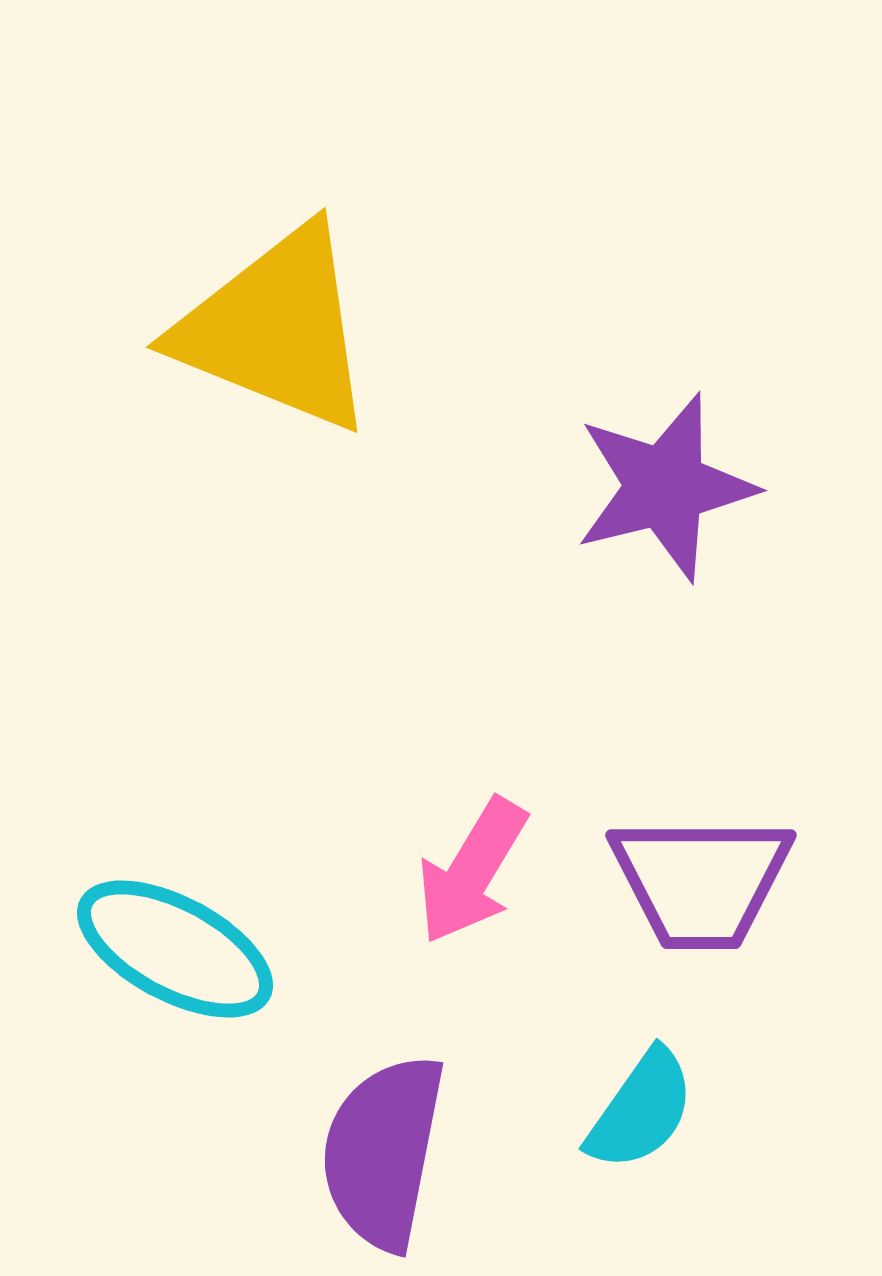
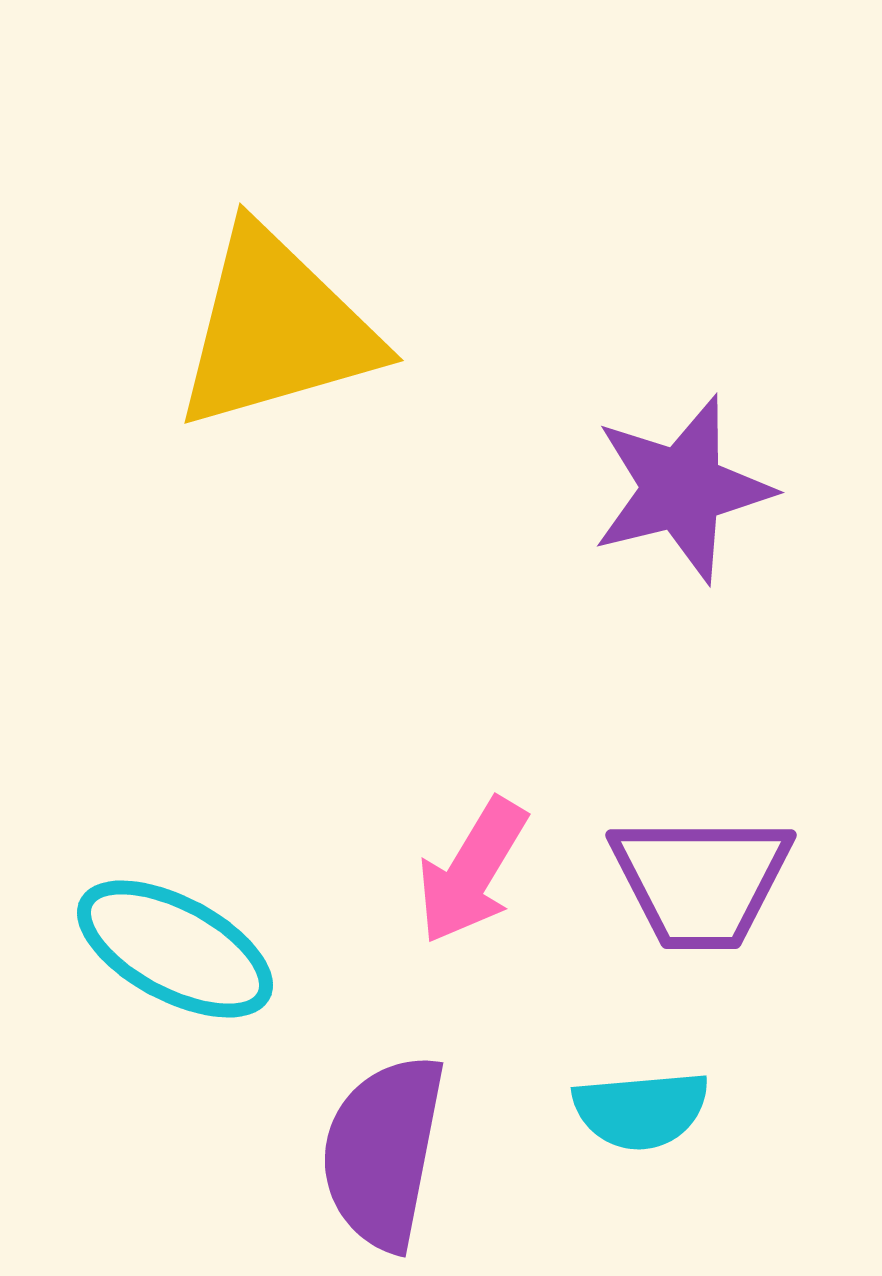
yellow triangle: rotated 38 degrees counterclockwise
purple star: moved 17 px right, 2 px down
cyan semicircle: rotated 50 degrees clockwise
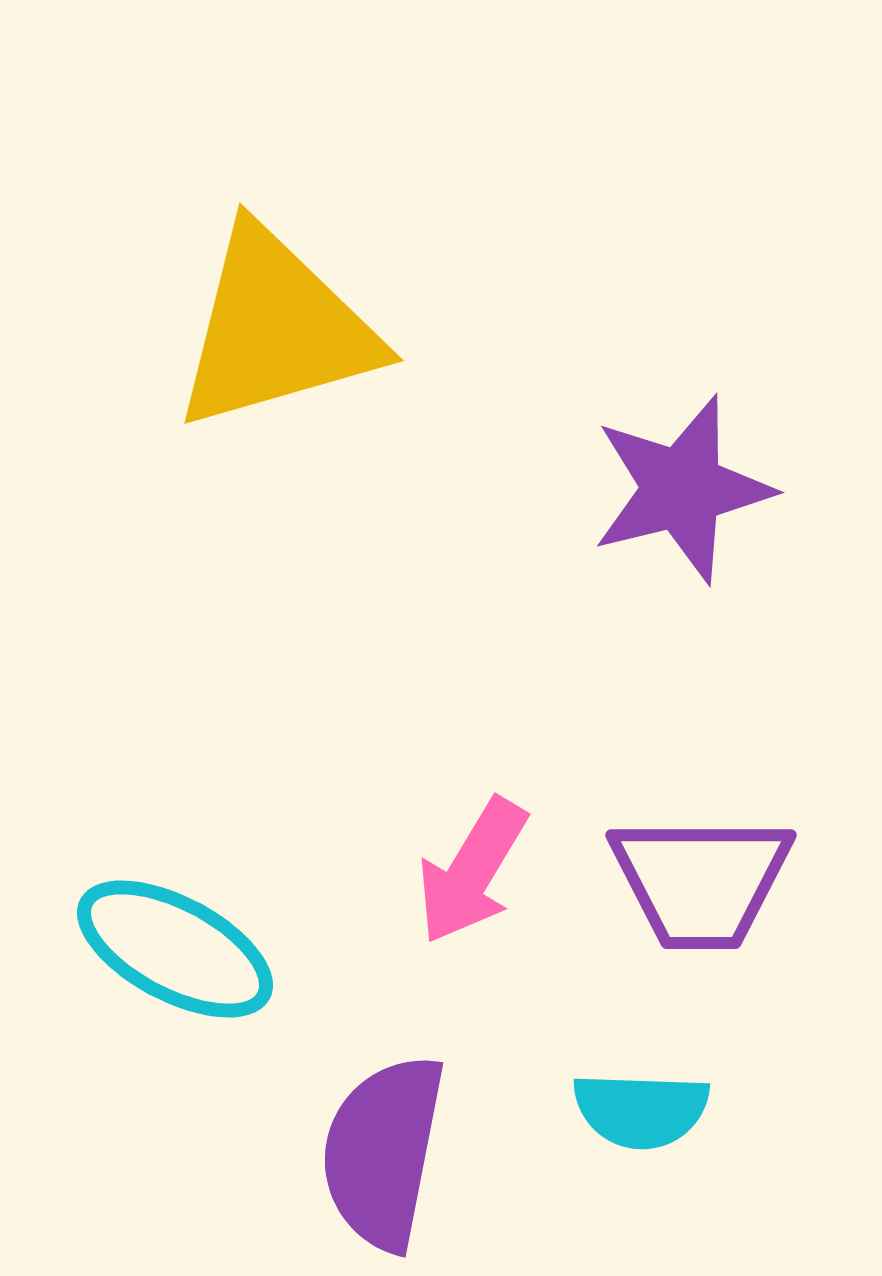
cyan semicircle: rotated 7 degrees clockwise
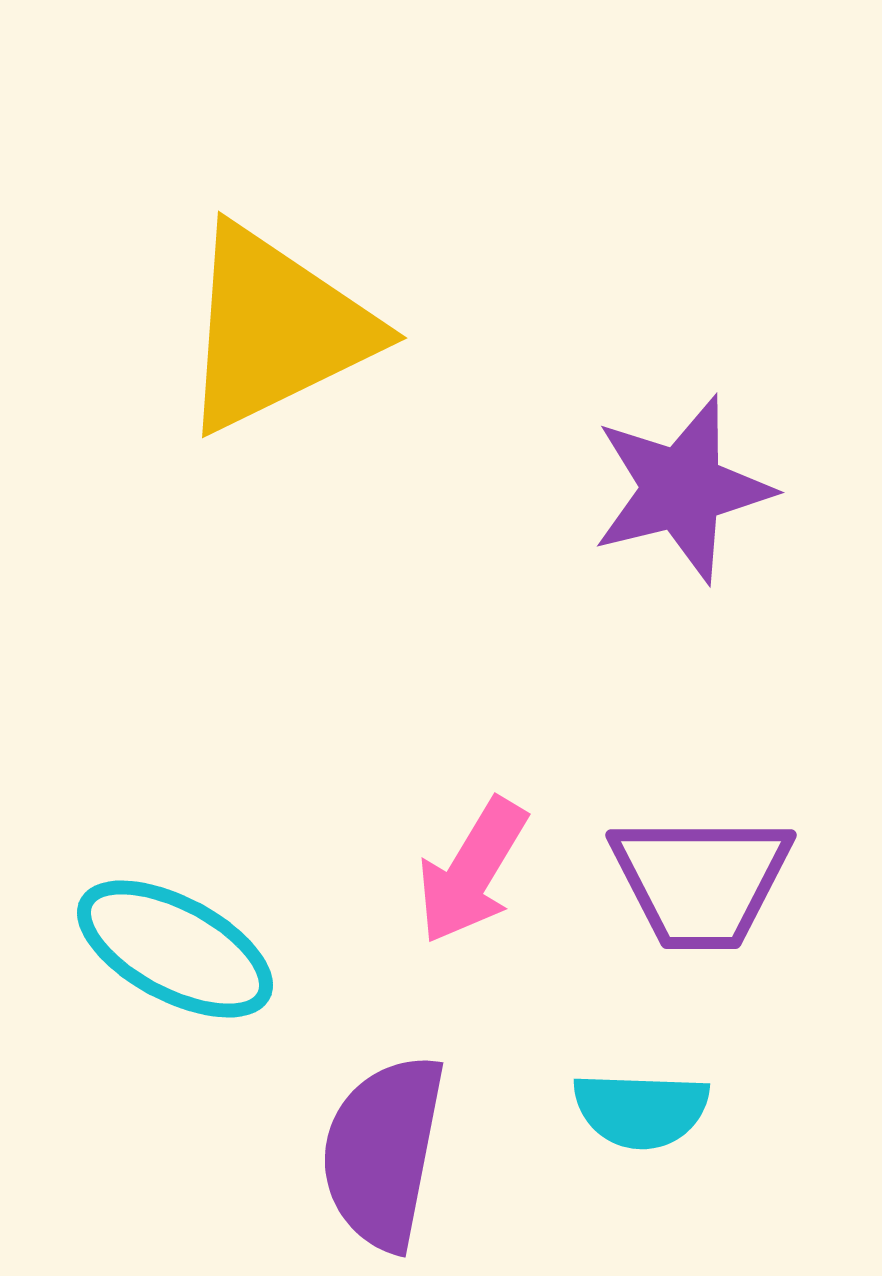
yellow triangle: rotated 10 degrees counterclockwise
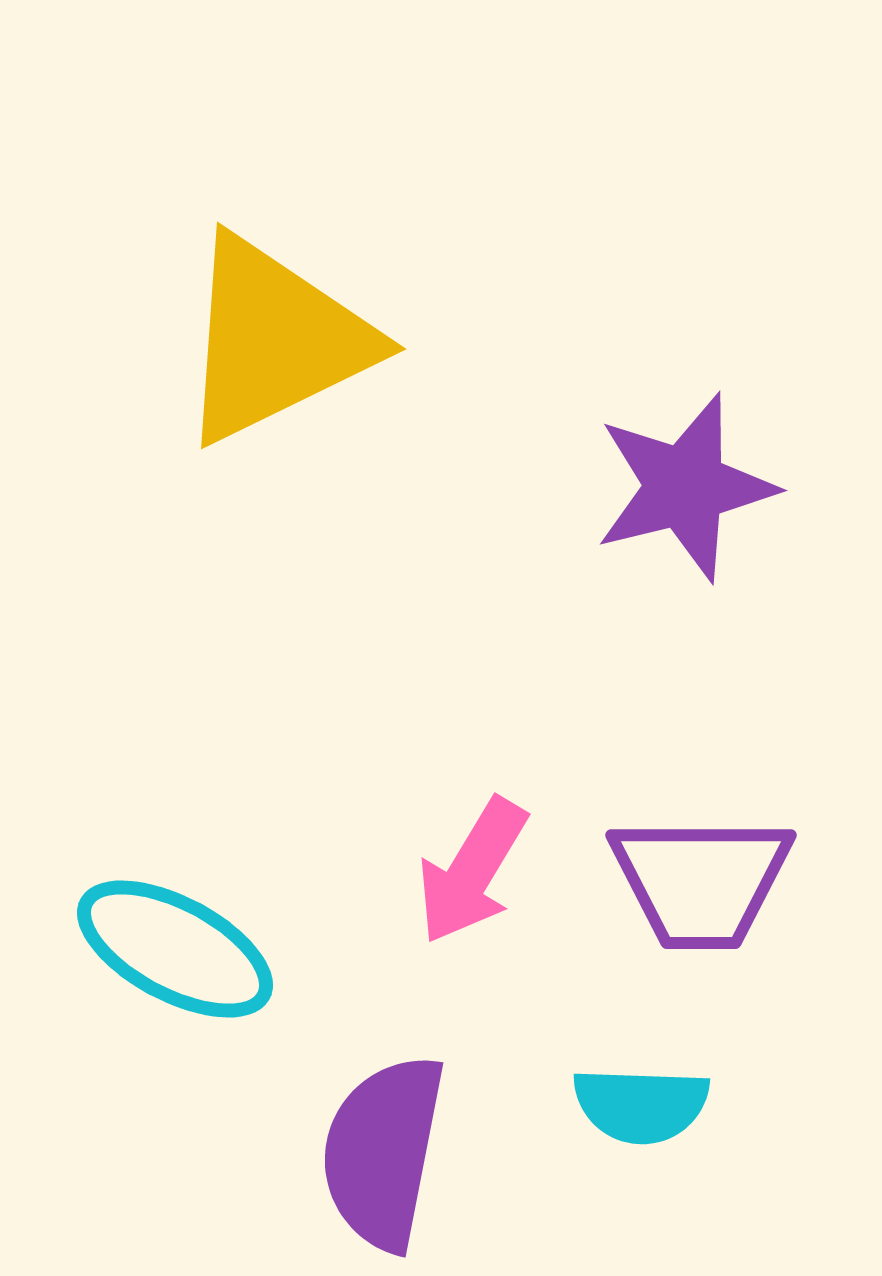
yellow triangle: moved 1 px left, 11 px down
purple star: moved 3 px right, 2 px up
cyan semicircle: moved 5 px up
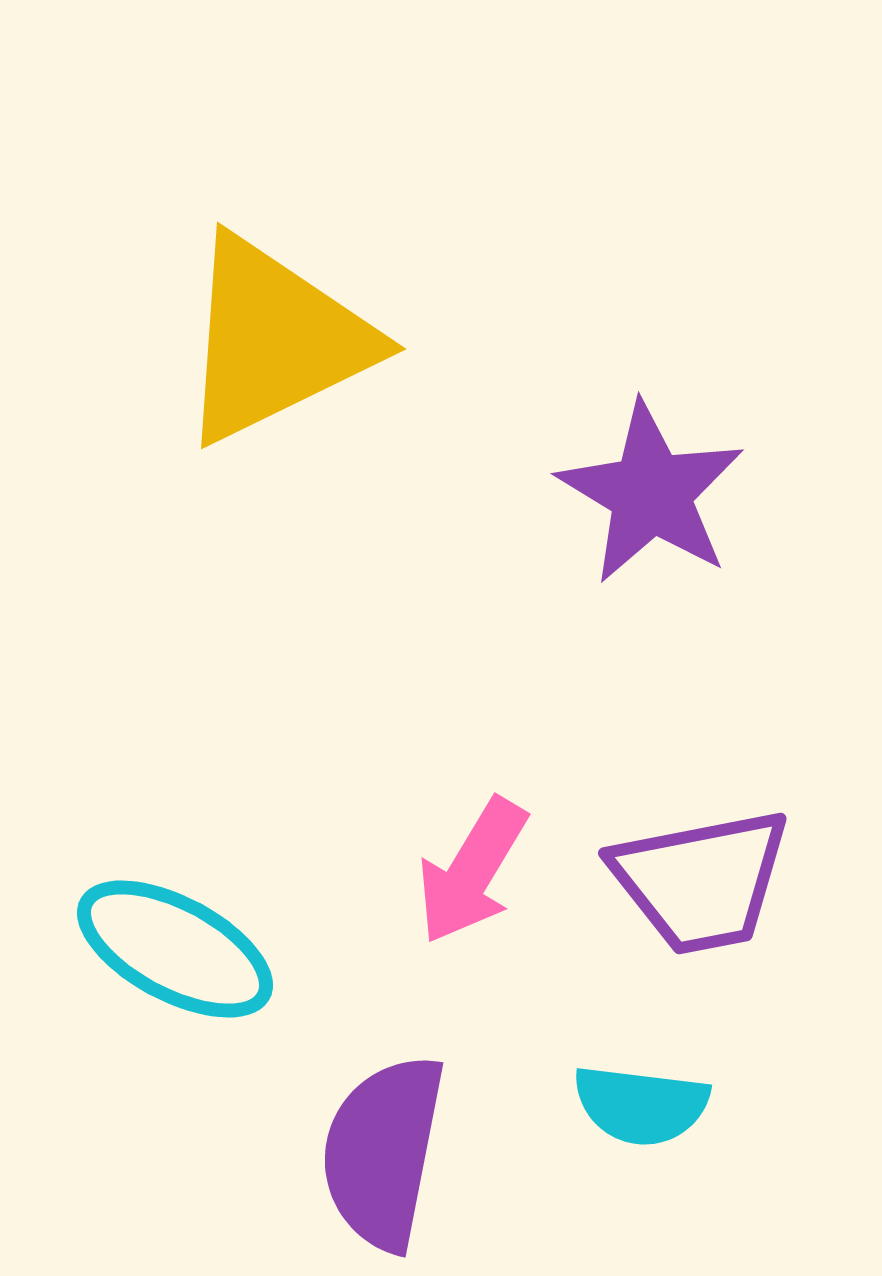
purple star: moved 34 px left, 6 px down; rotated 27 degrees counterclockwise
purple trapezoid: rotated 11 degrees counterclockwise
cyan semicircle: rotated 5 degrees clockwise
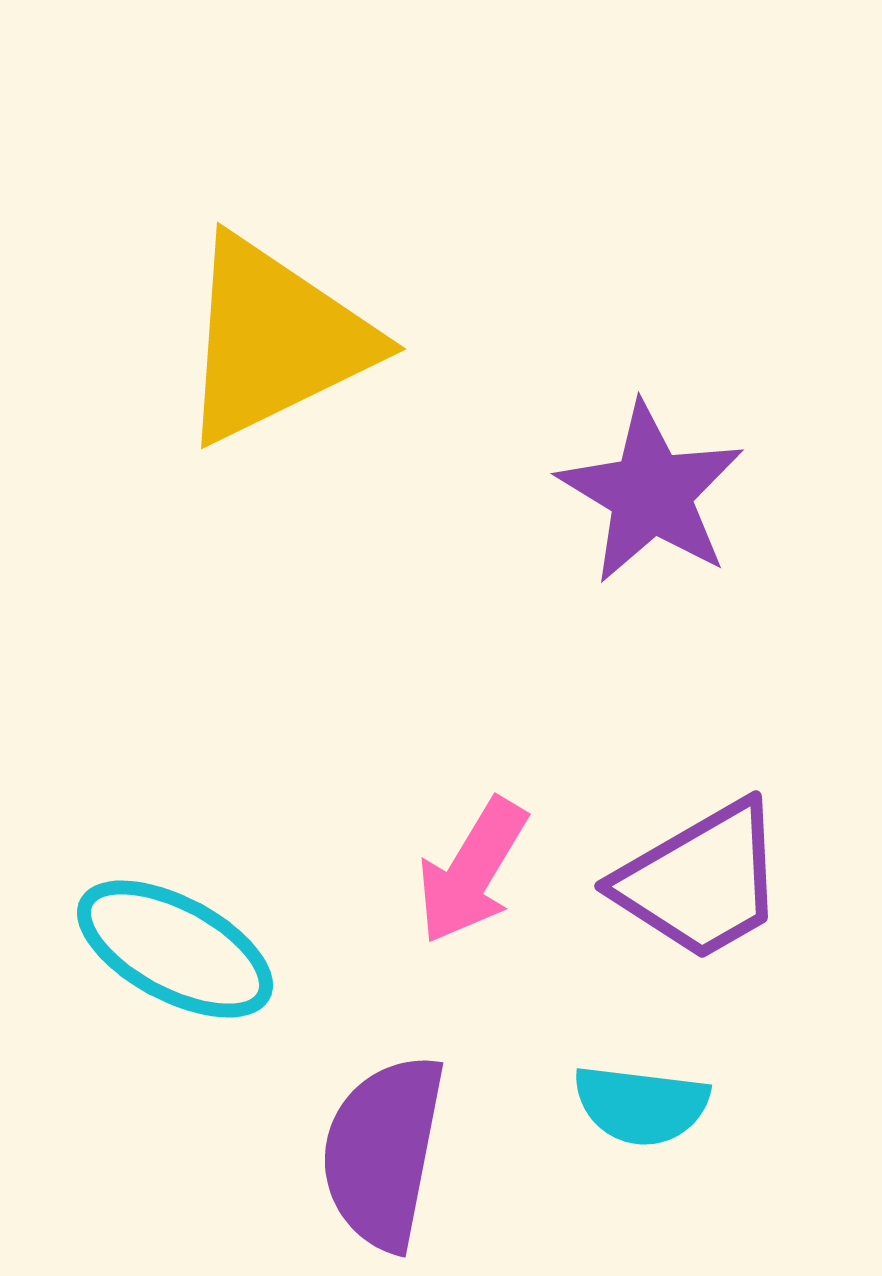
purple trapezoid: rotated 19 degrees counterclockwise
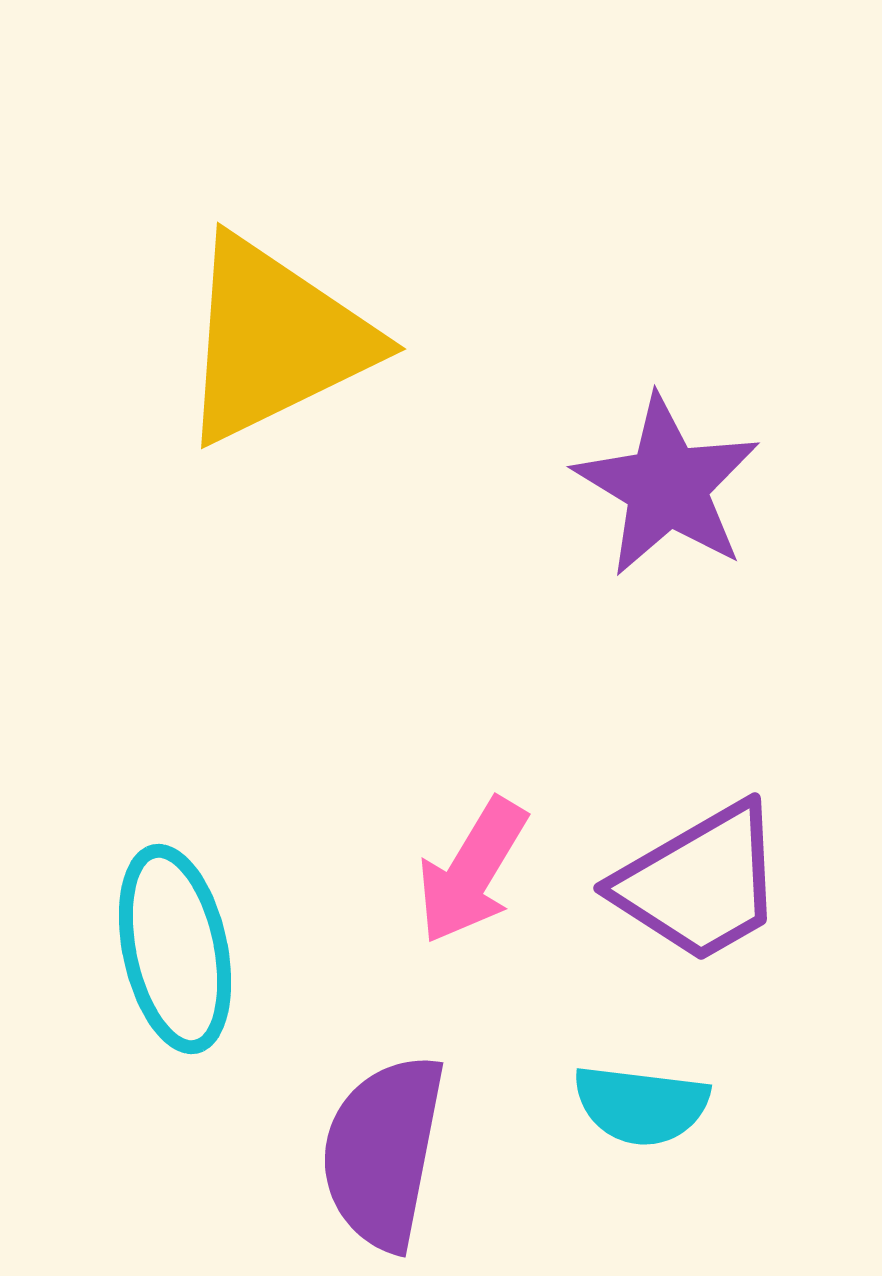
purple star: moved 16 px right, 7 px up
purple trapezoid: moved 1 px left, 2 px down
cyan ellipse: rotated 50 degrees clockwise
